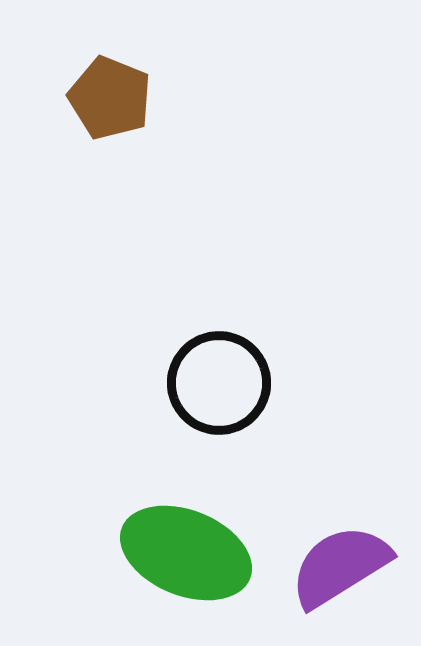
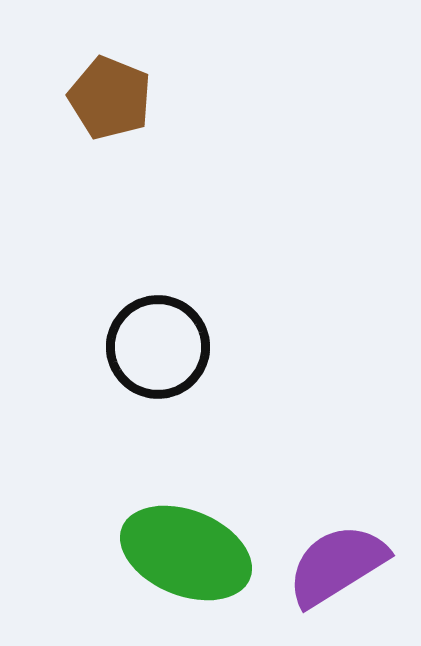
black circle: moved 61 px left, 36 px up
purple semicircle: moved 3 px left, 1 px up
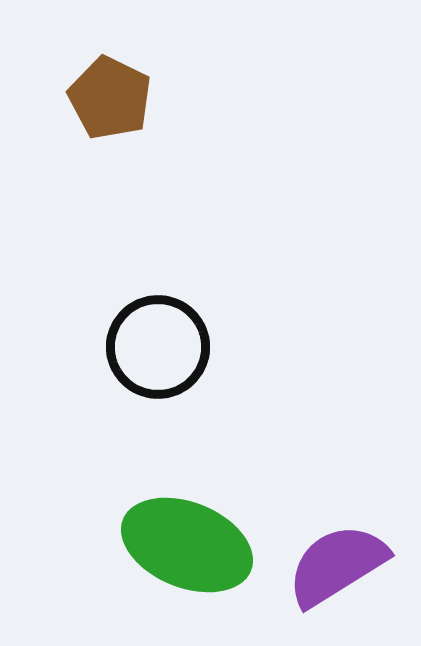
brown pentagon: rotated 4 degrees clockwise
green ellipse: moved 1 px right, 8 px up
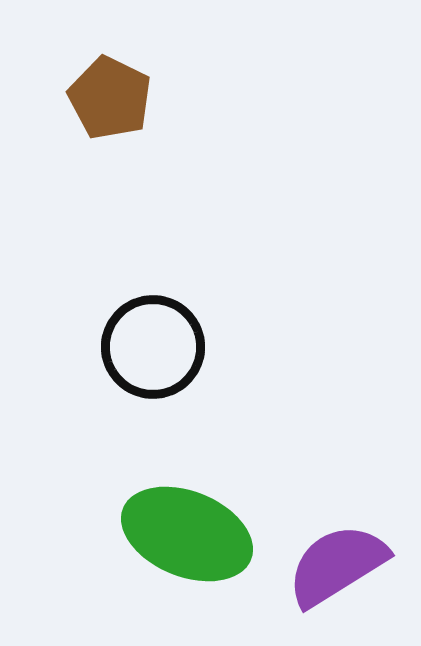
black circle: moved 5 px left
green ellipse: moved 11 px up
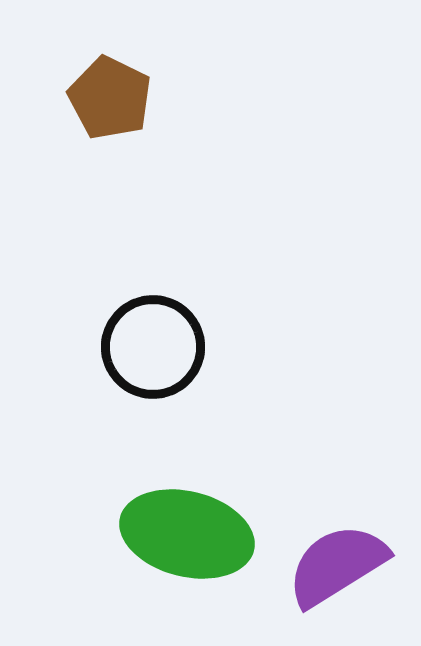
green ellipse: rotated 8 degrees counterclockwise
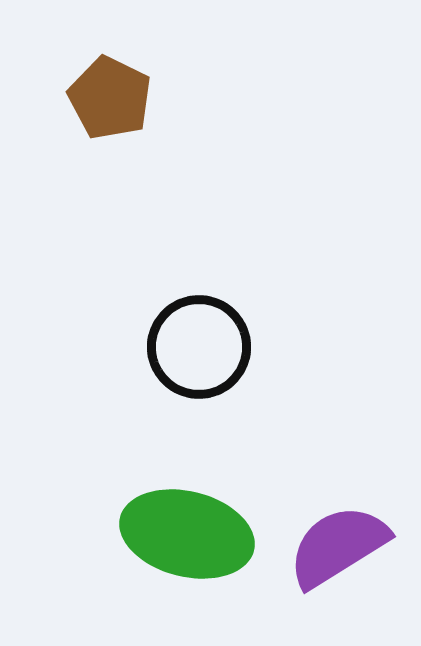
black circle: moved 46 px right
purple semicircle: moved 1 px right, 19 px up
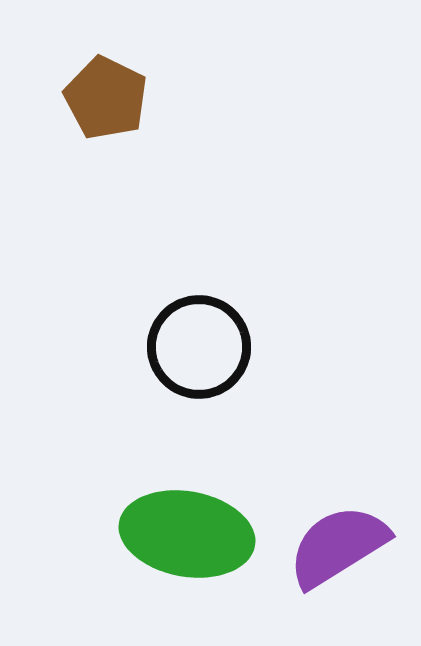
brown pentagon: moved 4 px left
green ellipse: rotated 4 degrees counterclockwise
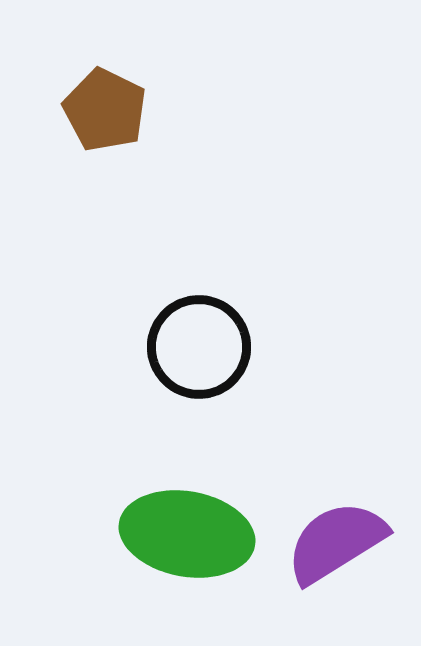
brown pentagon: moved 1 px left, 12 px down
purple semicircle: moved 2 px left, 4 px up
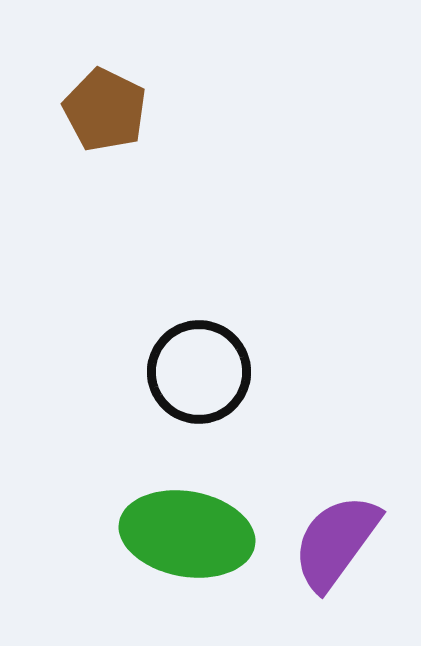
black circle: moved 25 px down
purple semicircle: rotated 22 degrees counterclockwise
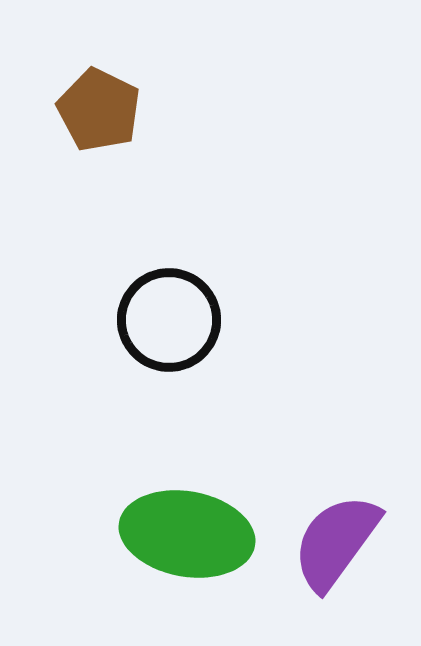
brown pentagon: moved 6 px left
black circle: moved 30 px left, 52 px up
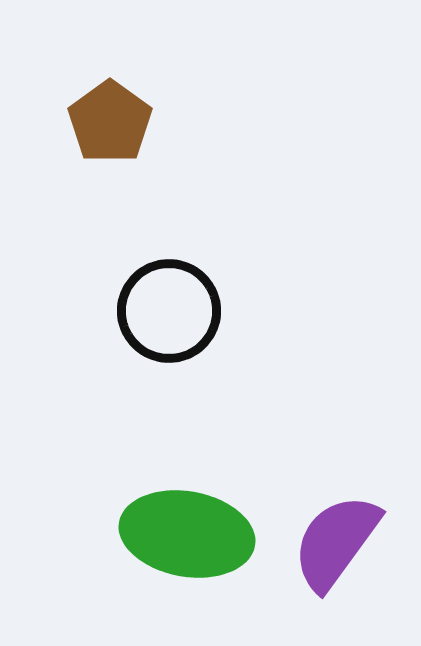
brown pentagon: moved 11 px right, 12 px down; rotated 10 degrees clockwise
black circle: moved 9 px up
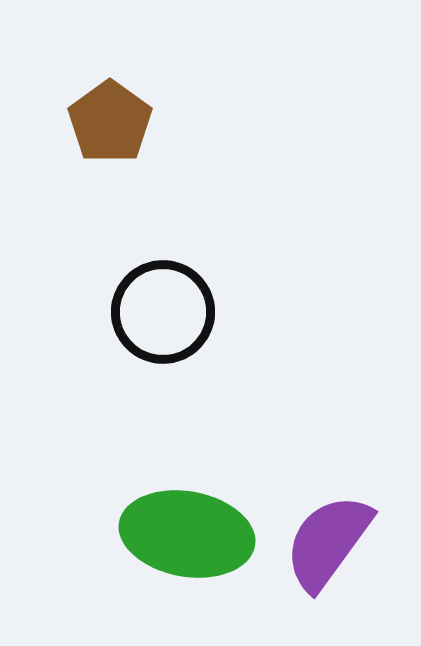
black circle: moved 6 px left, 1 px down
purple semicircle: moved 8 px left
